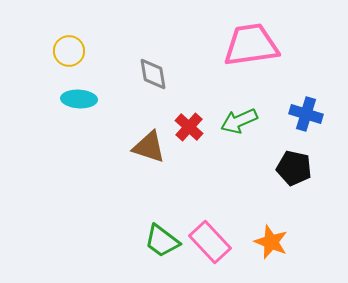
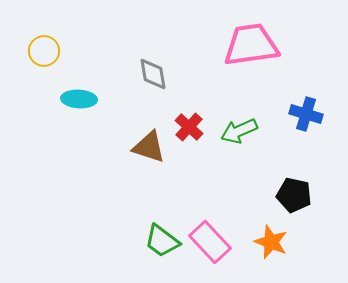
yellow circle: moved 25 px left
green arrow: moved 10 px down
black pentagon: moved 27 px down
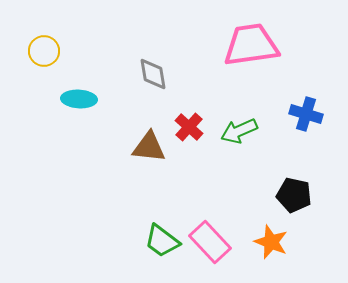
brown triangle: rotated 12 degrees counterclockwise
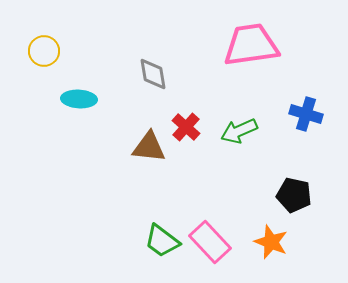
red cross: moved 3 px left
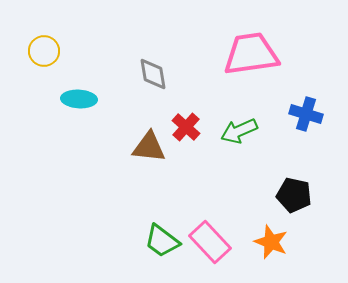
pink trapezoid: moved 9 px down
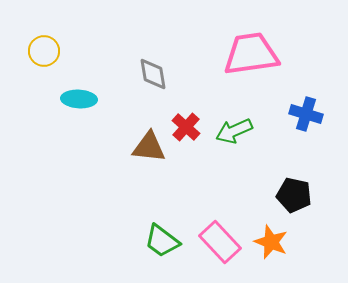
green arrow: moved 5 px left
pink rectangle: moved 10 px right
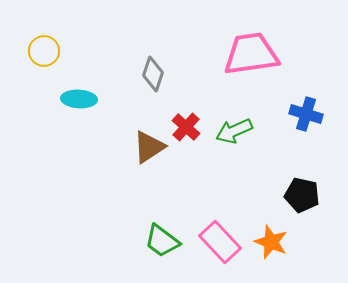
gray diamond: rotated 28 degrees clockwise
brown triangle: rotated 39 degrees counterclockwise
black pentagon: moved 8 px right
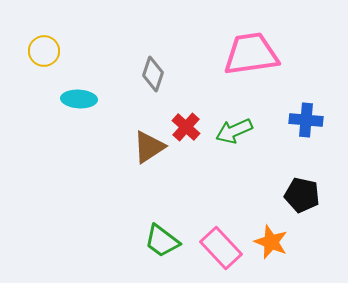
blue cross: moved 6 px down; rotated 12 degrees counterclockwise
pink rectangle: moved 1 px right, 6 px down
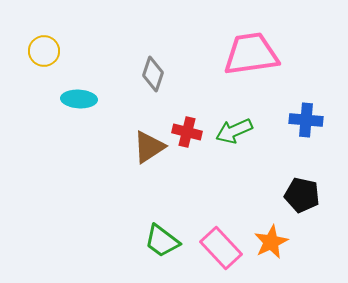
red cross: moved 1 px right, 5 px down; rotated 28 degrees counterclockwise
orange star: rotated 24 degrees clockwise
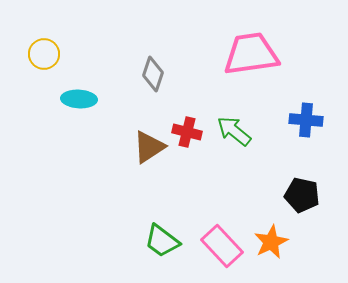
yellow circle: moved 3 px down
green arrow: rotated 63 degrees clockwise
pink rectangle: moved 1 px right, 2 px up
